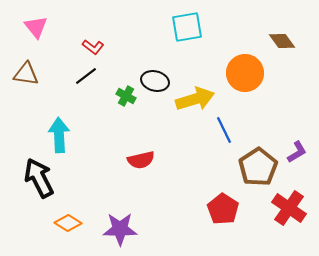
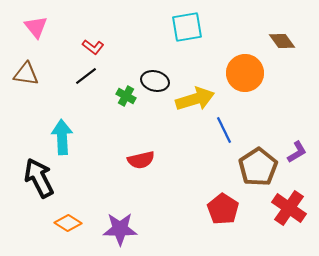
cyan arrow: moved 3 px right, 2 px down
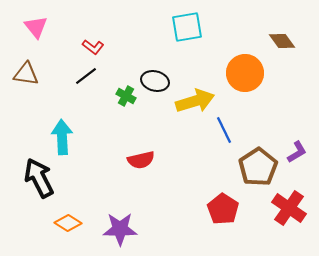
yellow arrow: moved 2 px down
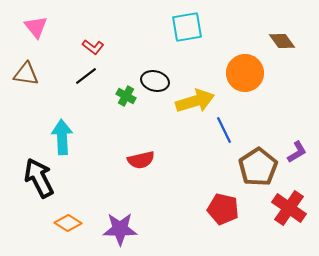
red pentagon: rotated 20 degrees counterclockwise
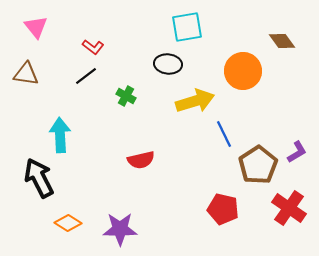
orange circle: moved 2 px left, 2 px up
black ellipse: moved 13 px right, 17 px up; rotated 8 degrees counterclockwise
blue line: moved 4 px down
cyan arrow: moved 2 px left, 2 px up
brown pentagon: moved 2 px up
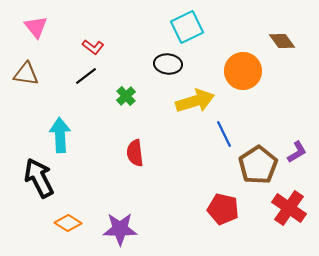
cyan square: rotated 16 degrees counterclockwise
green cross: rotated 18 degrees clockwise
red semicircle: moved 6 px left, 7 px up; rotated 96 degrees clockwise
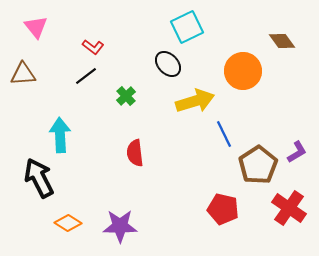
black ellipse: rotated 40 degrees clockwise
brown triangle: moved 3 px left; rotated 12 degrees counterclockwise
purple star: moved 3 px up
